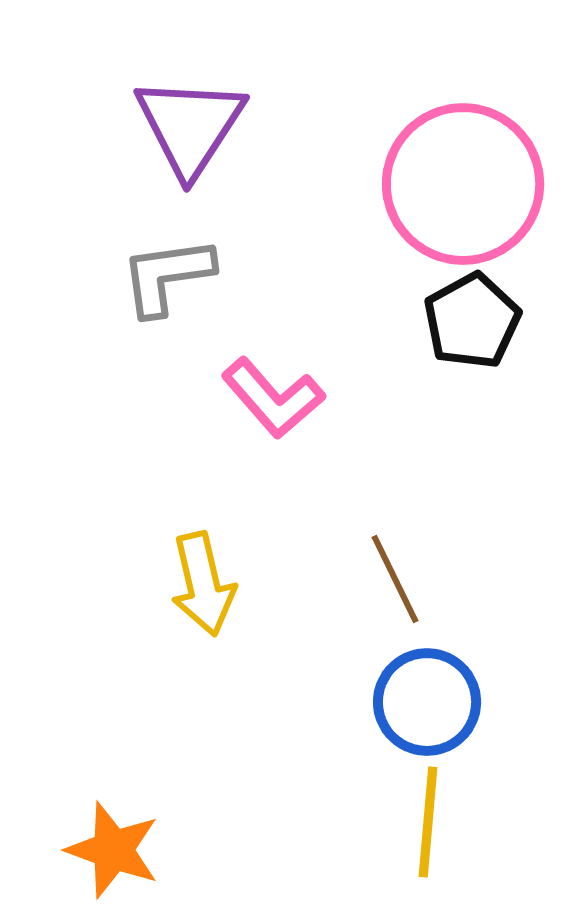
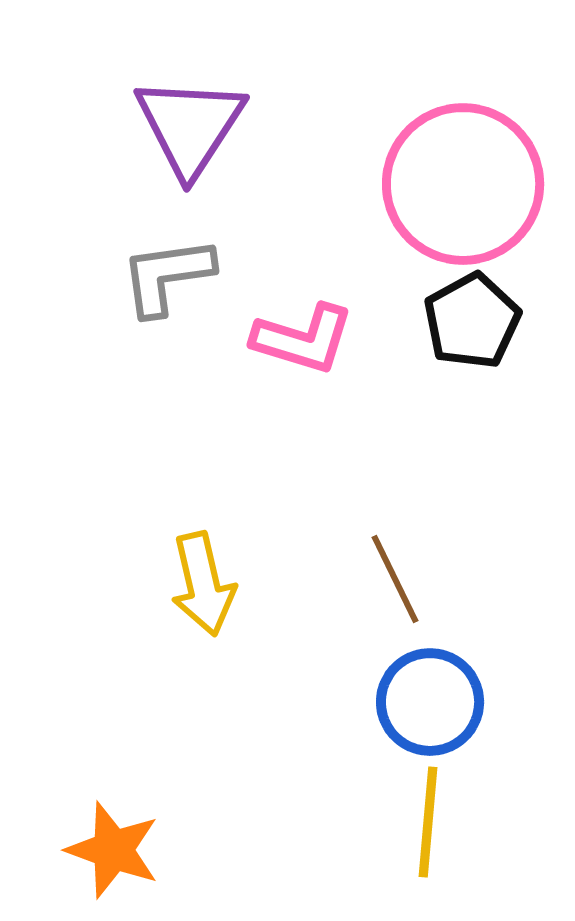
pink L-shape: moved 30 px right, 59 px up; rotated 32 degrees counterclockwise
blue circle: moved 3 px right
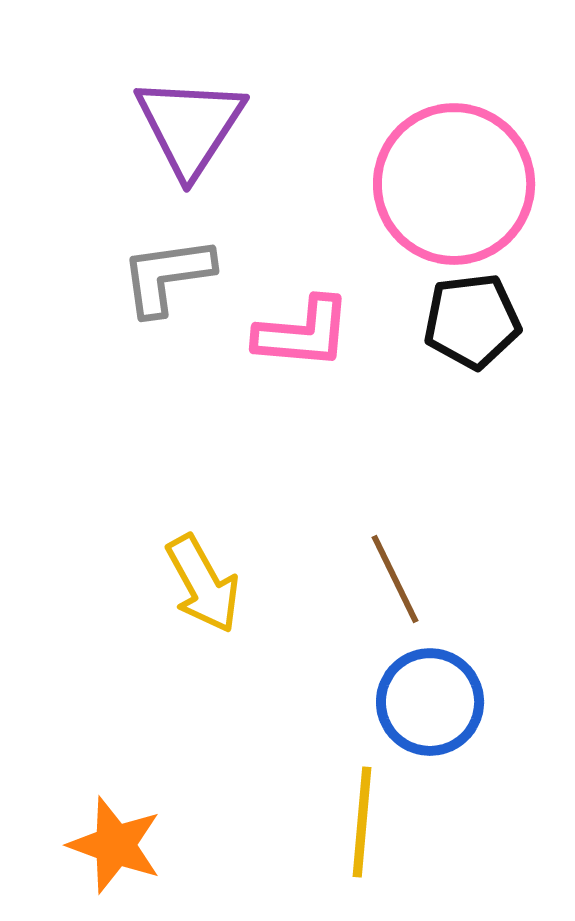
pink circle: moved 9 px left
black pentagon: rotated 22 degrees clockwise
pink L-shape: moved 6 px up; rotated 12 degrees counterclockwise
yellow arrow: rotated 16 degrees counterclockwise
yellow line: moved 66 px left
orange star: moved 2 px right, 5 px up
